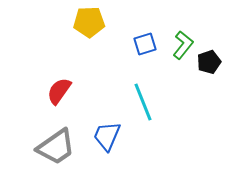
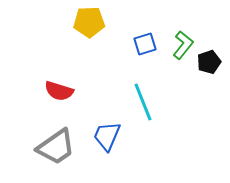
red semicircle: rotated 108 degrees counterclockwise
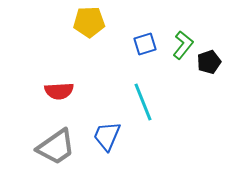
red semicircle: rotated 20 degrees counterclockwise
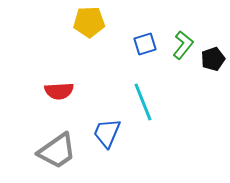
black pentagon: moved 4 px right, 3 px up
blue trapezoid: moved 3 px up
gray trapezoid: moved 1 px right, 4 px down
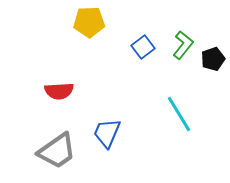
blue square: moved 2 px left, 3 px down; rotated 20 degrees counterclockwise
cyan line: moved 36 px right, 12 px down; rotated 9 degrees counterclockwise
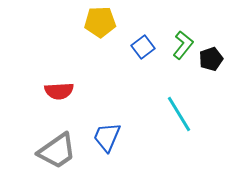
yellow pentagon: moved 11 px right
black pentagon: moved 2 px left
blue trapezoid: moved 4 px down
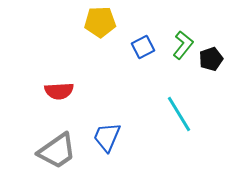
blue square: rotated 10 degrees clockwise
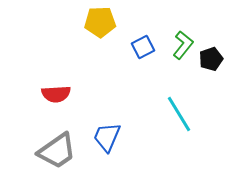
red semicircle: moved 3 px left, 3 px down
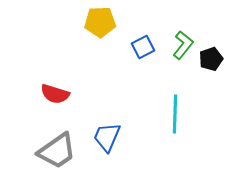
red semicircle: moved 1 px left; rotated 20 degrees clockwise
cyan line: moved 4 px left; rotated 33 degrees clockwise
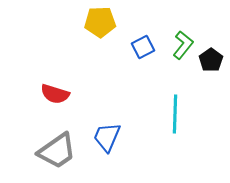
black pentagon: moved 1 px down; rotated 15 degrees counterclockwise
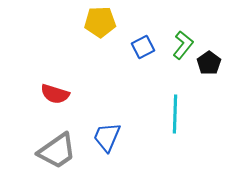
black pentagon: moved 2 px left, 3 px down
